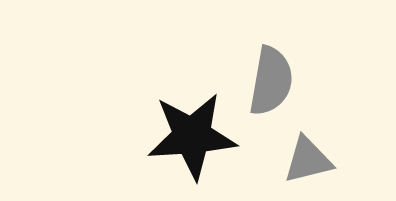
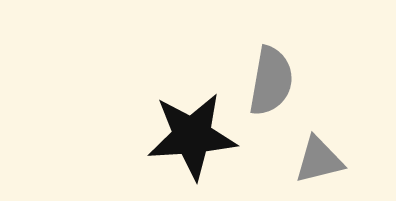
gray triangle: moved 11 px right
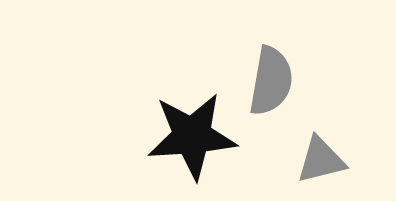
gray triangle: moved 2 px right
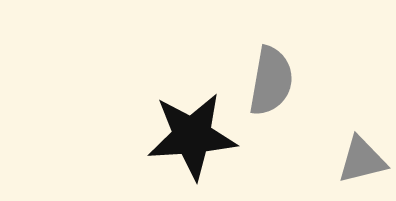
gray triangle: moved 41 px right
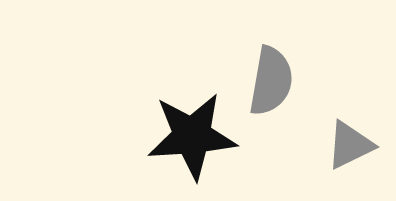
gray triangle: moved 12 px left, 15 px up; rotated 12 degrees counterclockwise
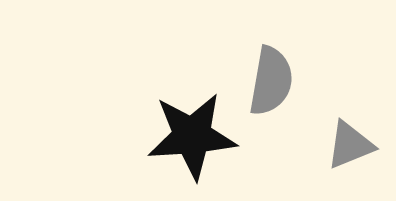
gray triangle: rotated 4 degrees clockwise
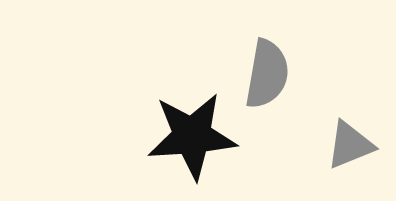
gray semicircle: moved 4 px left, 7 px up
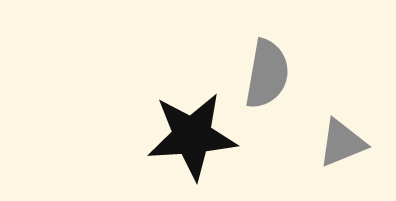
gray triangle: moved 8 px left, 2 px up
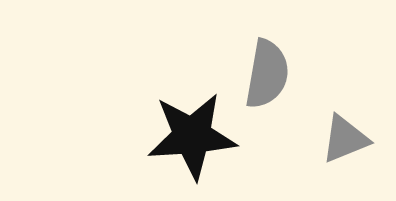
gray triangle: moved 3 px right, 4 px up
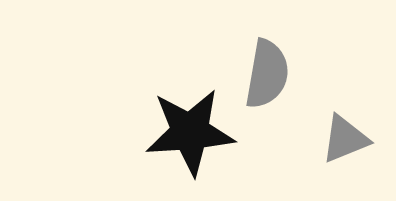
black star: moved 2 px left, 4 px up
